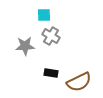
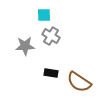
brown semicircle: rotated 60 degrees clockwise
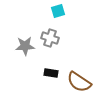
cyan square: moved 14 px right, 4 px up; rotated 16 degrees counterclockwise
gray cross: moved 1 px left, 2 px down; rotated 12 degrees counterclockwise
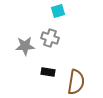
black rectangle: moved 3 px left, 1 px up
brown semicircle: moved 3 px left; rotated 115 degrees counterclockwise
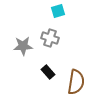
gray star: moved 2 px left
black rectangle: rotated 40 degrees clockwise
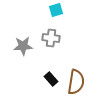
cyan square: moved 2 px left, 1 px up
gray cross: moved 1 px right; rotated 12 degrees counterclockwise
black rectangle: moved 3 px right, 7 px down
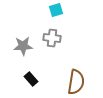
gray cross: moved 1 px right
black rectangle: moved 20 px left
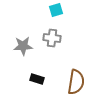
black rectangle: moved 6 px right; rotated 32 degrees counterclockwise
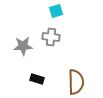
cyan square: moved 1 px down
gray cross: moved 1 px left, 1 px up
brown semicircle: rotated 10 degrees counterclockwise
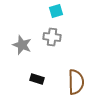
gray cross: moved 1 px right
gray star: moved 1 px left, 1 px up; rotated 24 degrees clockwise
